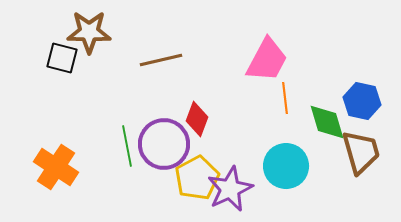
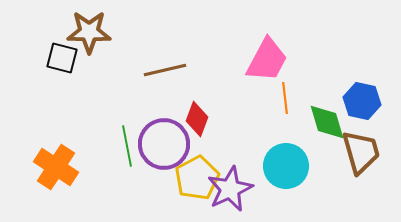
brown line: moved 4 px right, 10 px down
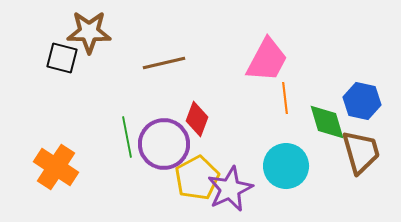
brown line: moved 1 px left, 7 px up
green line: moved 9 px up
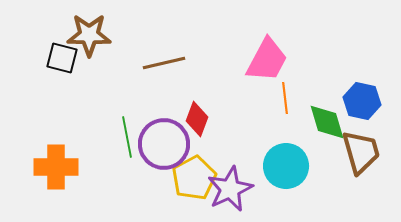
brown star: moved 3 px down
orange cross: rotated 33 degrees counterclockwise
yellow pentagon: moved 3 px left
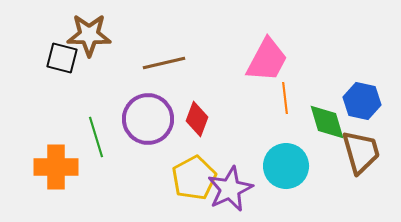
green line: moved 31 px left; rotated 6 degrees counterclockwise
purple circle: moved 16 px left, 25 px up
